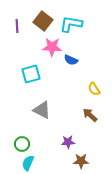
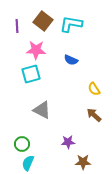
pink star: moved 16 px left, 3 px down
brown arrow: moved 4 px right
brown star: moved 2 px right, 1 px down
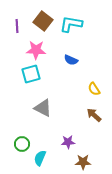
gray triangle: moved 1 px right, 2 px up
cyan semicircle: moved 12 px right, 5 px up
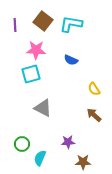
purple line: moved 2 px left, 1 px up
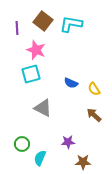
purple line: moved 2 px right, 3 px down
pink star: rotated 18 degrees clockwise
blue semicircle: moved 23 px down
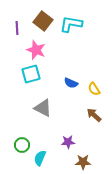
green circle: moved 1 px down
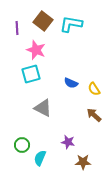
purple star: rotated 16 degrees clockwise
